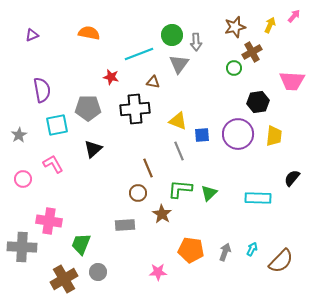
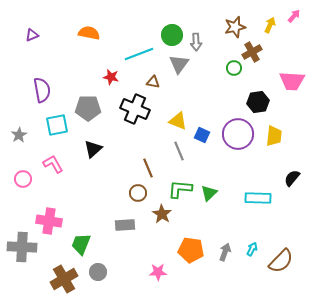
black cross at (135, 109): rotated 28 degrees clockwise
blue square at (202, 135): rotated 28 degrees clockwise
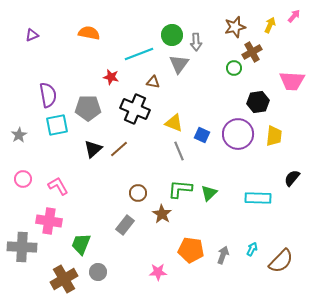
purple semicircle at (42, 90): moved 6 px right, 5 px down
yellow triangle at (178, 121): moved 4 px left, 2 px down
pink L-shape at (53, 164): moved 5 px right, 22 px down
brown line at (148, 168): moved 29 px left, 19 px up; rotated 72 degrees clockwise
gray rectangle at (125, 225): rotated 48 degrees counterclockwise
gray arrow at (225, 252): moved 2 px left, 3 px down
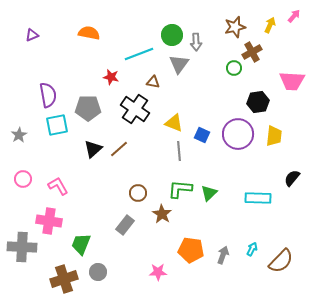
black cross at (135, 109): rotated 12 degrees clockwise
gray line at (179, 151): rotated 18 degrees clockwise
brown cross at (64, 279): rotated 12 degrees clockwise
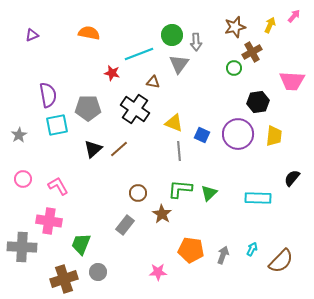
red star at (111, 77): moved 1 px right, 4 px up
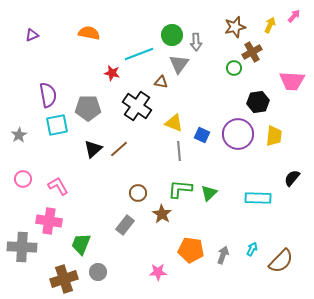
brown triangle at (153, 82): moved 8 px right
black cross at (135, 109): moved 2 px right, 3 px up
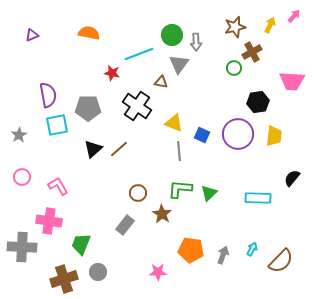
pink circle at (23, 179): moved 1 px left, 2 px up
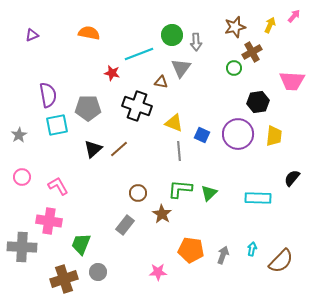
gray triangle at (179, 64): moved 2 px right, 4 px down
black cross at (137, 106): rotated 16 degrees counterclockwise
cyan arrow at (252, 249): rotated 16 degrees counterclockwise
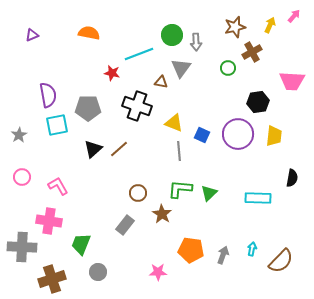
green circle at (234, 68): moved 6 px left
black semicircle at (292, 178): rotated 150 degrees clockwise
brown cross at (64, 279): moved 12 px left
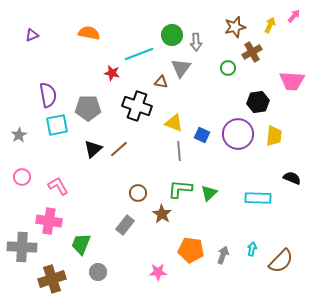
black semicircle at (292, 178): rotated 78 degrees counterclockwise
